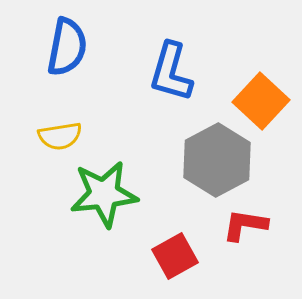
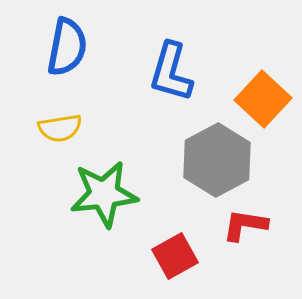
orange square: moved 2 px right, 2 px up
yellow semicircle: moved 8 px up
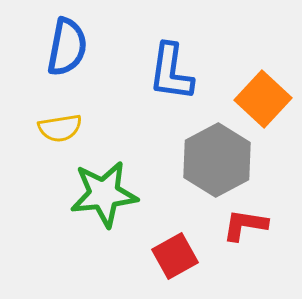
blue L-shape: rotated 8 degrees counterclockwise
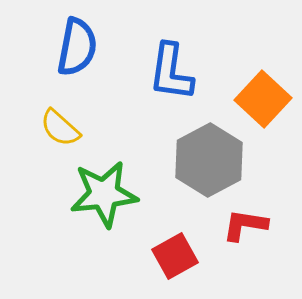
blue semicircle: moved 10 px right
yellow semicircle: rotated 51 degrees clockwise
gray hexagon: moved 8 px left
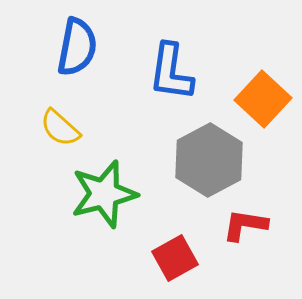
green star: rotated 8 degrees counterclockwise
red square: moved 2 px down
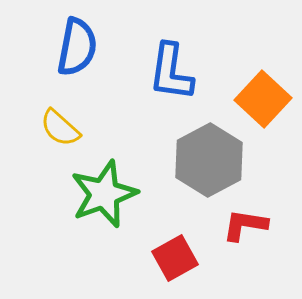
green star: rotated 6 degrees counterclockwise
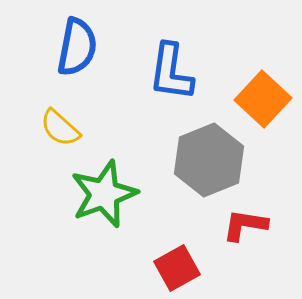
gray hexagon: rotated 6 degrees clockwise
red square: moved 2 px right, 10 px down
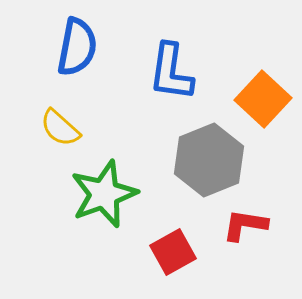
red square: moved 4 px left, 16 px up
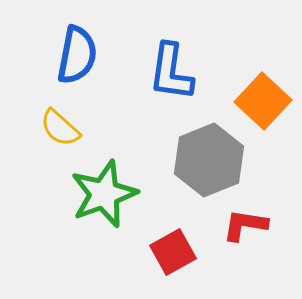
blue semicircle: moved 8 px down
orange square: moved 2 px down
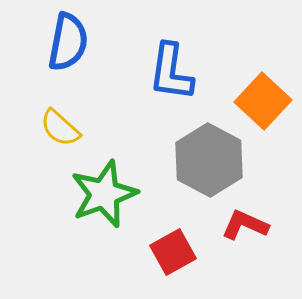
blue semicircle: moved 9 px left, 13 px up
gray hexagon: rotated 10 degrees counterclockwise
red L-shape: rotated 15 degrees clockwise
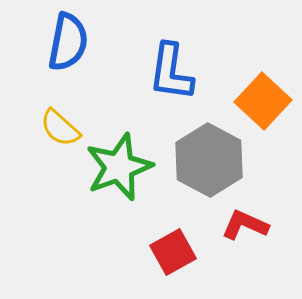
green star: moved 15 px right, 27 px up
